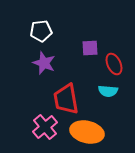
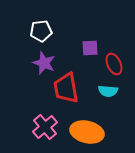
red trapezoid: moved 11 px up
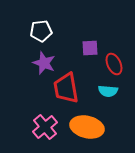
orange ellipse: moved 5 px up
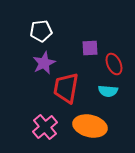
purple star: rotated 25 degrees clockwise
red trapezoid: rotated 20 degrees clockwise
orange ellipse: moved 3 px right, 1 px up
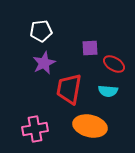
red ellipse: rotated 35 degrees counterclockwise
red trapezoid: moved 3 px right, 1 px down
pink cross: moved 10 px left, 2 px down; rotated 30 degrees clockwise
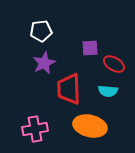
red trapezoid: rotated 12 degrees counterclockwise
